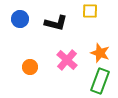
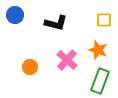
yellow square: moved 14 px right, 9 px down
blue circle: moved 5 px left, 4 px up
orange star: moved 2 px left, 3 px up
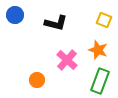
yellow square: rotated 21 degrees clockwise
orange circle: moved 7 px right, 13 px down
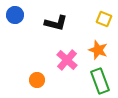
yellow square: moved 1 px up
green rectangle: rotated 40 degrees counterclockwise
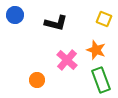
orange star: moved 2 px left
green rectangle: moved 1 px right, 1 px up
